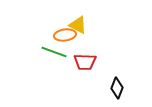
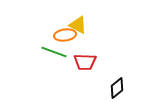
black diamond: rotated 30 degrees clockwise
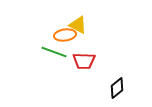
red trapezoid: moved 1 px left, 1 px up
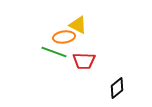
orange ellipse: moved 1 px left, 2 px down
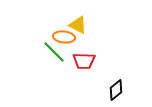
orange ellipse: rotated 15 degrees clockwise
green line: rotated 25 degrees clockwise
black diamond: moved 1 px left, 2 px down
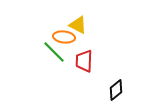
red trapezoid: rotated 90 degrees clockwise
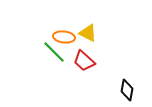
yellow triangle: moved 10 px right, 8 px down
red trapezoid: rotated 50 degrees counterclockwise
black diamond: moved 11 px right; rotated 40 degrees counterclockwise
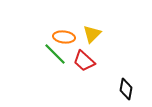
yellow triangle: moved 4 px right, 1 px down; rotated 48 degrees clockwise
green line: moved 1 px right, 2 px down
black diamond: moved 1 px left, 1 px up
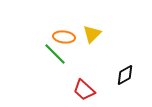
red trapezoid: moved 29 px down
black diamond: moved 1 px left, 14 px up; rotated 50 degrees clockwise
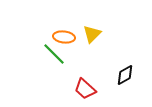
green line: moved 1 px left
red trapezoid: moved 1 px right, 1 px up
